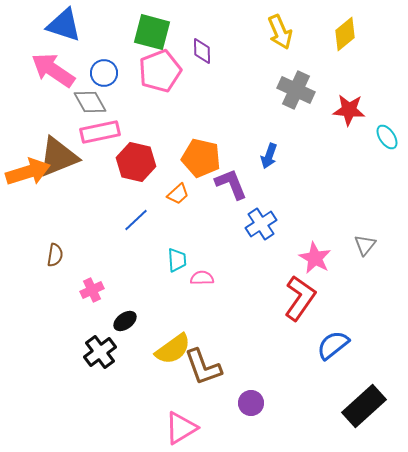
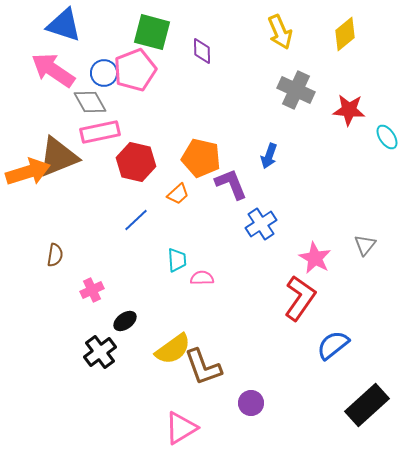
pink pentagon: moved 25 px left, 1 px up
black rectangle: moved 3 px right, 1 px up
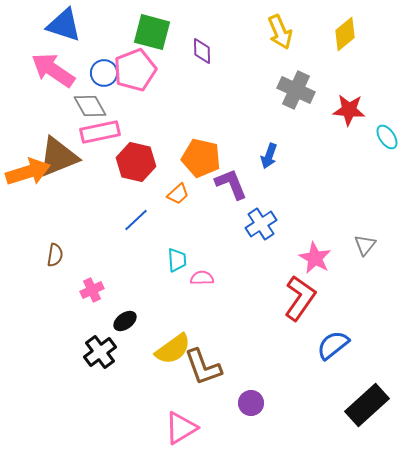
gray diamond: moved 4 px down
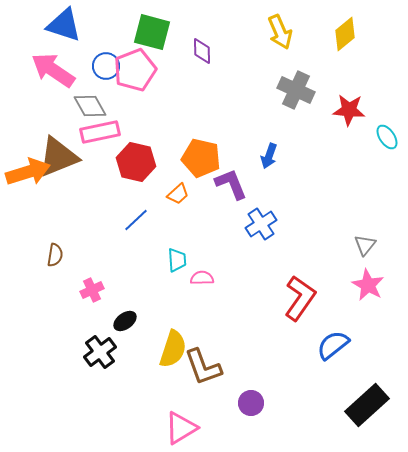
blue circle: moved 2 px right, 7 px up
pink star: moved 53 px right, 27 px down
yellow semicircle: rotated 36 degrees counterclockwise
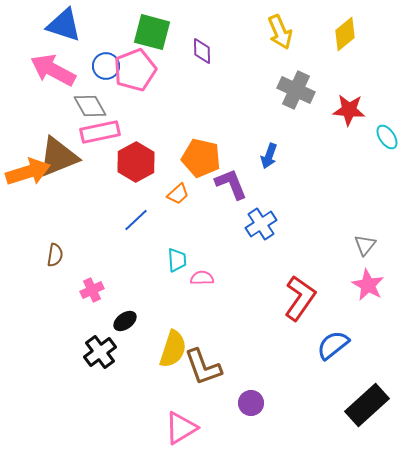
pink arrow: rotated 6 degrees counterclockwise
red hexagon: rotated 18 degrees clockwise
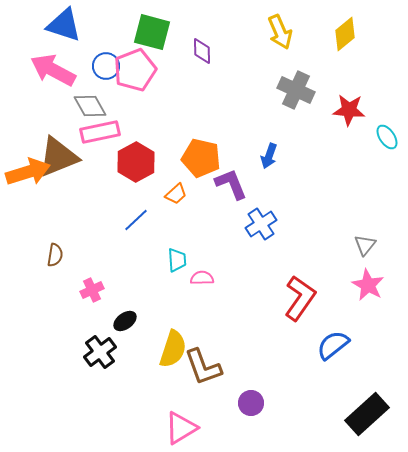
orange trapezoid: moved 2 px left
black rectangle: moved 9 px down
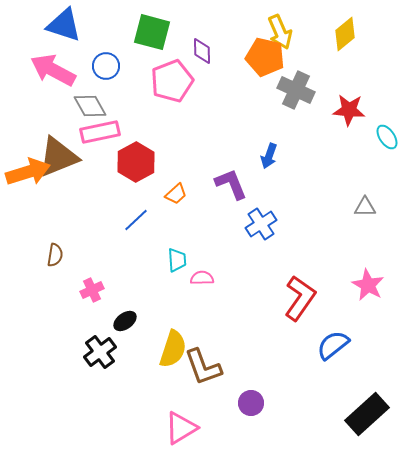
pink pentagon: moved 37 px right, 11 px down
orange pentagon: moved 64 px right, 101 px up
gray triangle: moved 38 px up; rotated 50 degrees clockwise
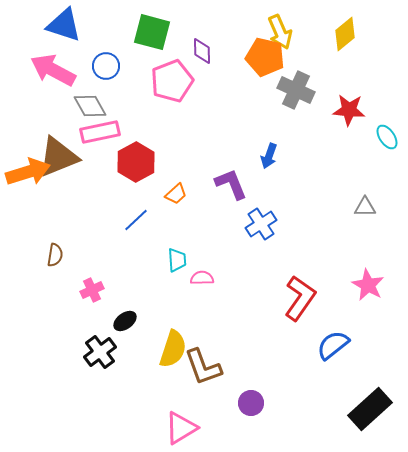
black rectangle: moved 3 px right, 5 px up
